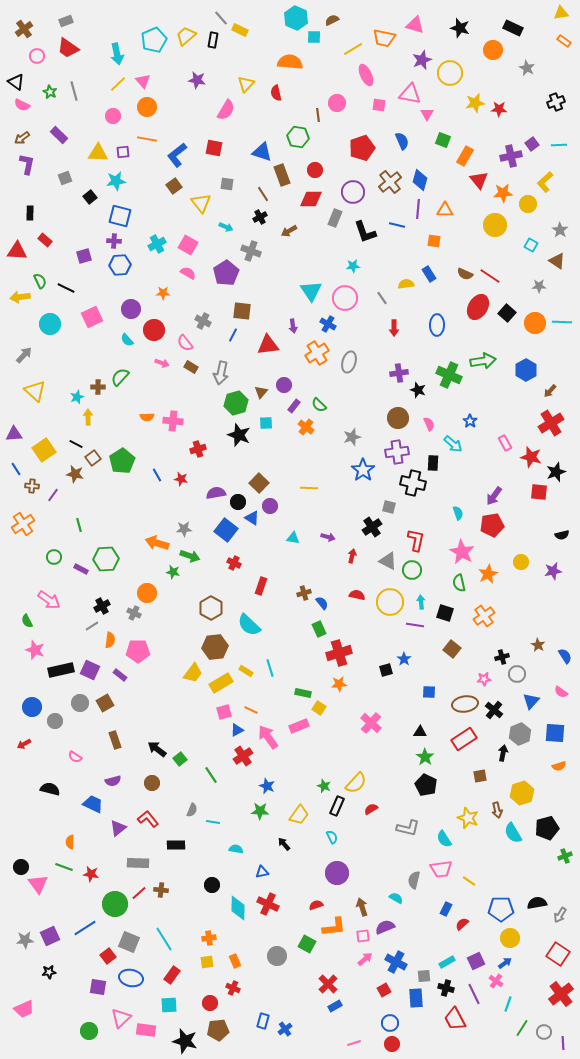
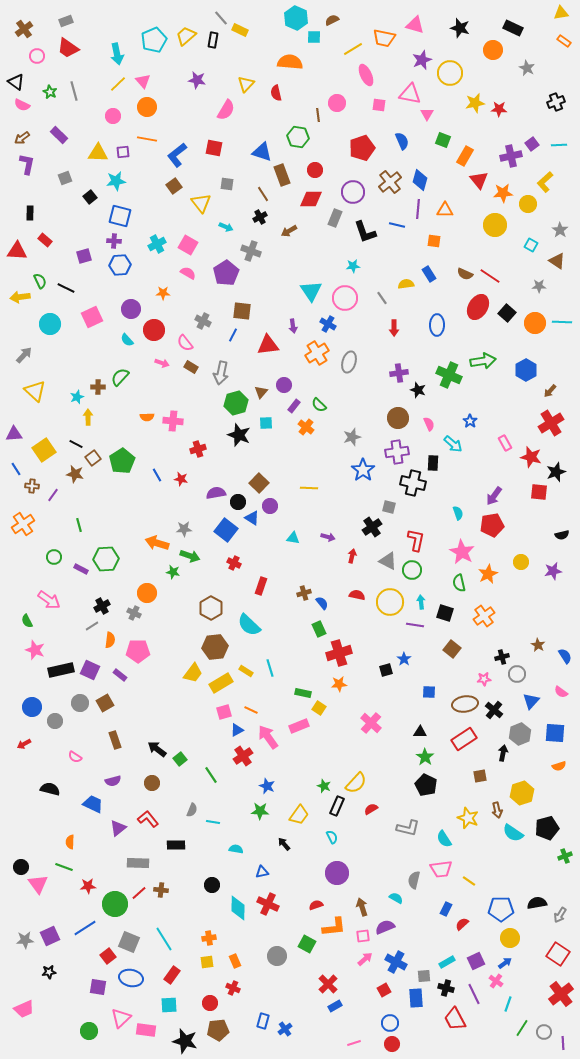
cyan semicircle at (513, 833): rotated 25 degrees counterclockwise
red star at (91, 874): moved 3 px left, 12 px down; rotated 14 degrees counterclockwise
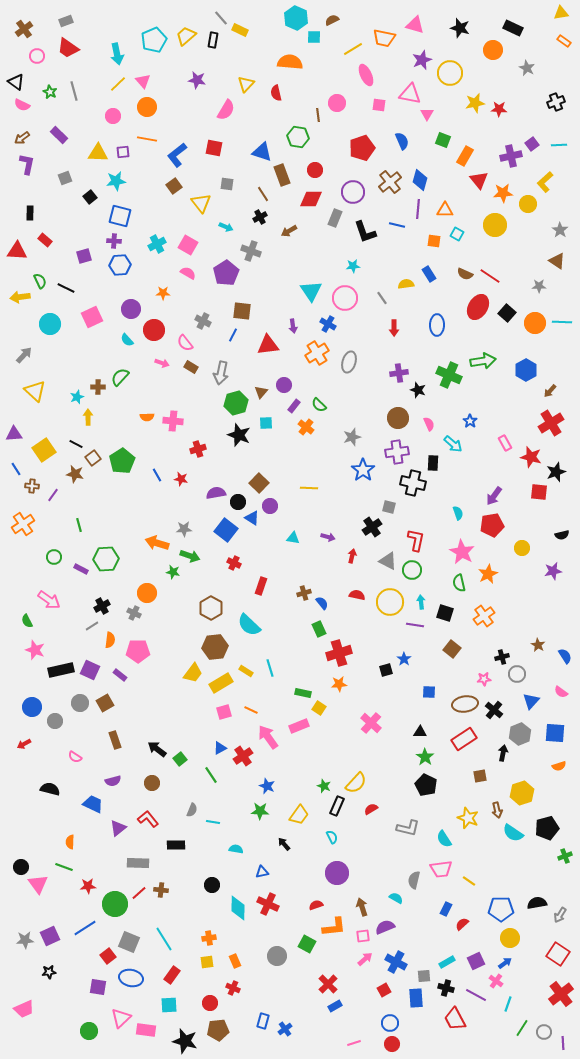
cyan square at (531, 245): moved 74 px left, 11 px up
yellow circle at (521, 562): moved 1 px right, 14 px up
blue triangle at (237, 730): moved 17 px left, 18 px down
purple line at (474, 994): moved 2 px right, 1 px down; rotated 35 degrees counterclockwise
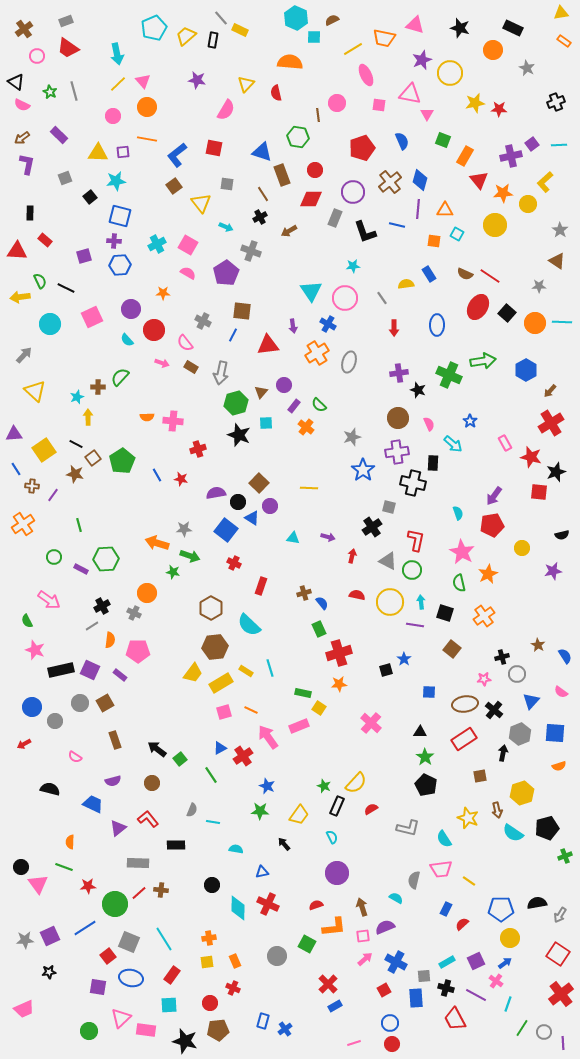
cyan pentagon at (154, 40): moved 12 px up
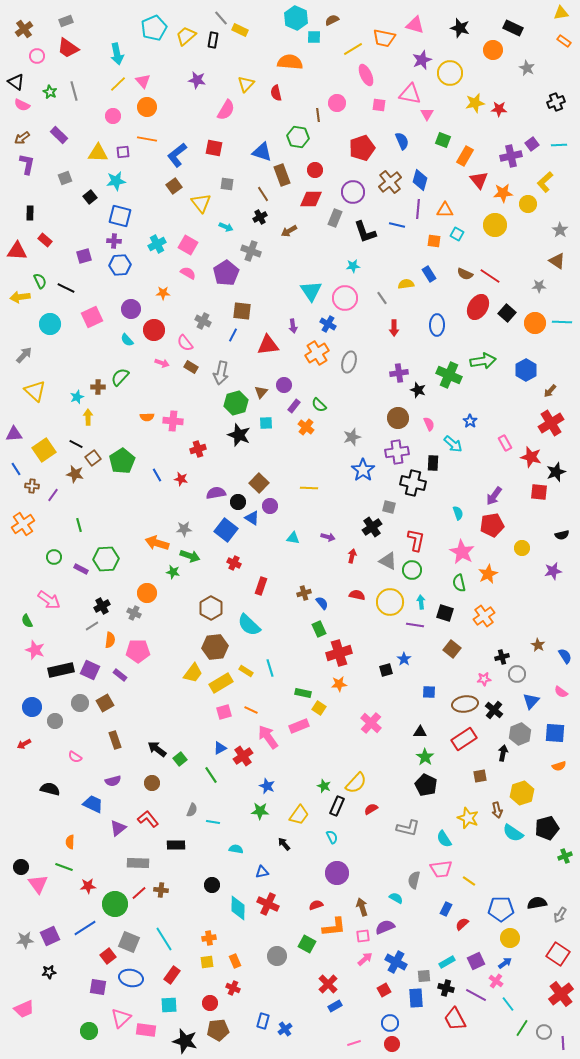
cyan line at (508, 1004): rotated 56 degrees counterclockwise
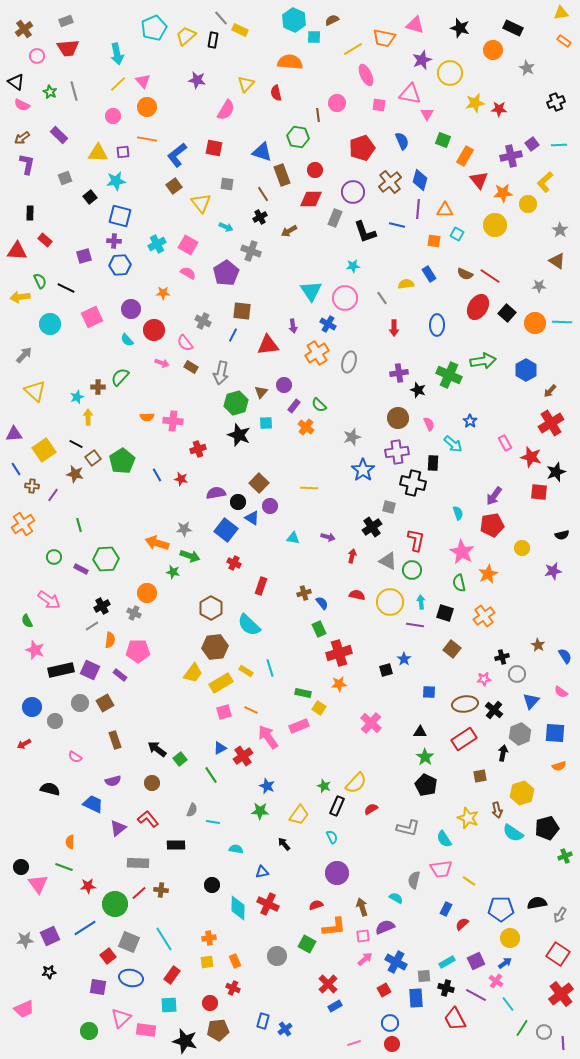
cyan hexagon at (296, 18): moved 2 px left, 2 px down
red trapezoid at (68, 48): rotated 40 degrees counterclockwise
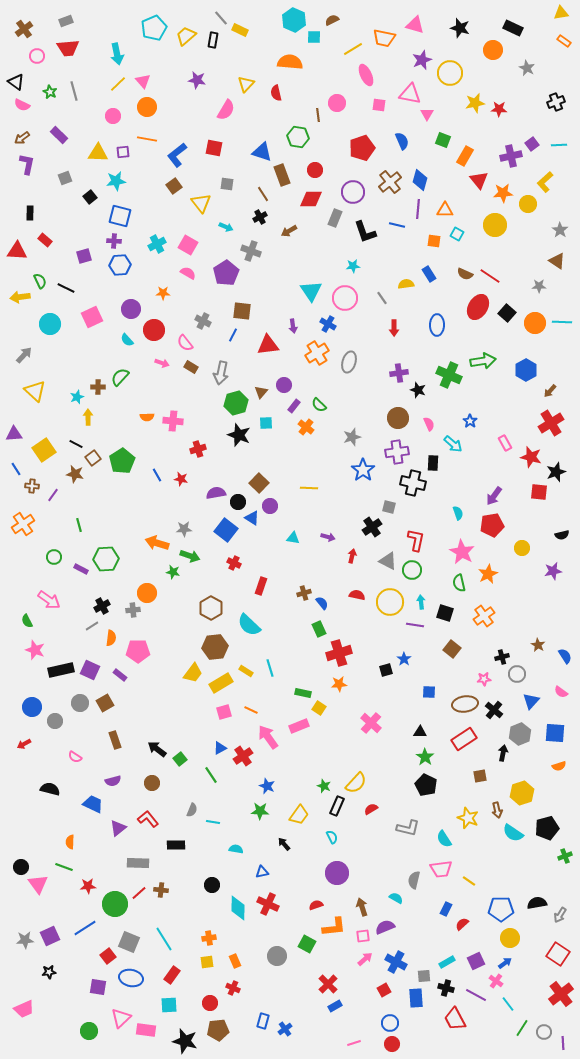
gray cross at (134, 613): moved 1 px left, 3 px up; rotated 32 degrees counterclockwise
orange semicircle at (110, 640): moved 1 px right, 2 px up
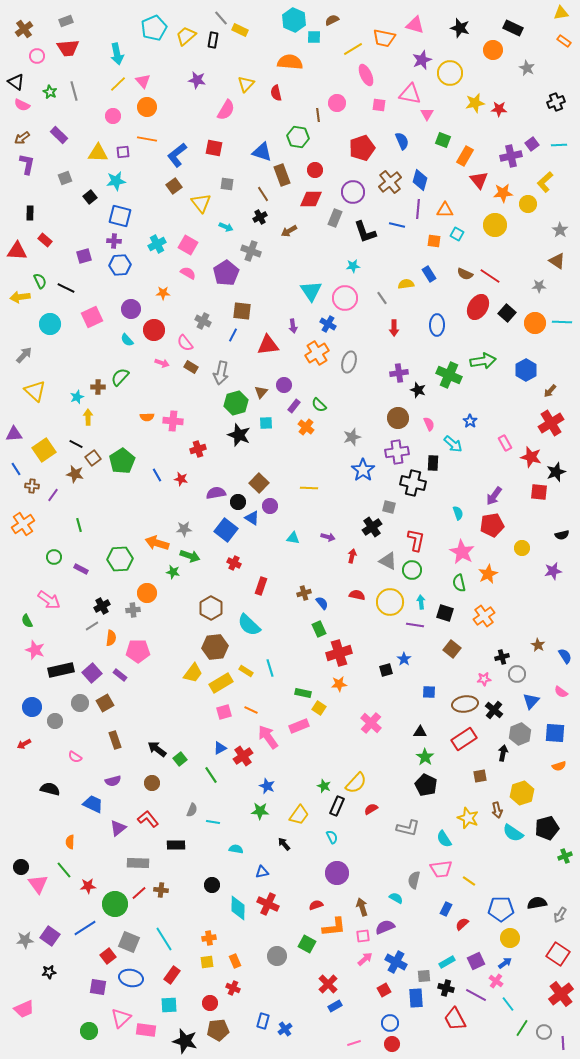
green hexagon at (106, 559): moved 14 px right
purple square at (90, 670): moved 2 px right, 3 px down; rotated 24 degrees clockwise
green line at (64, 867): moved 3 px down; rotated 30 degrees clockwise
purple square at (50, 936): rotated 30 degrees counterclockwise
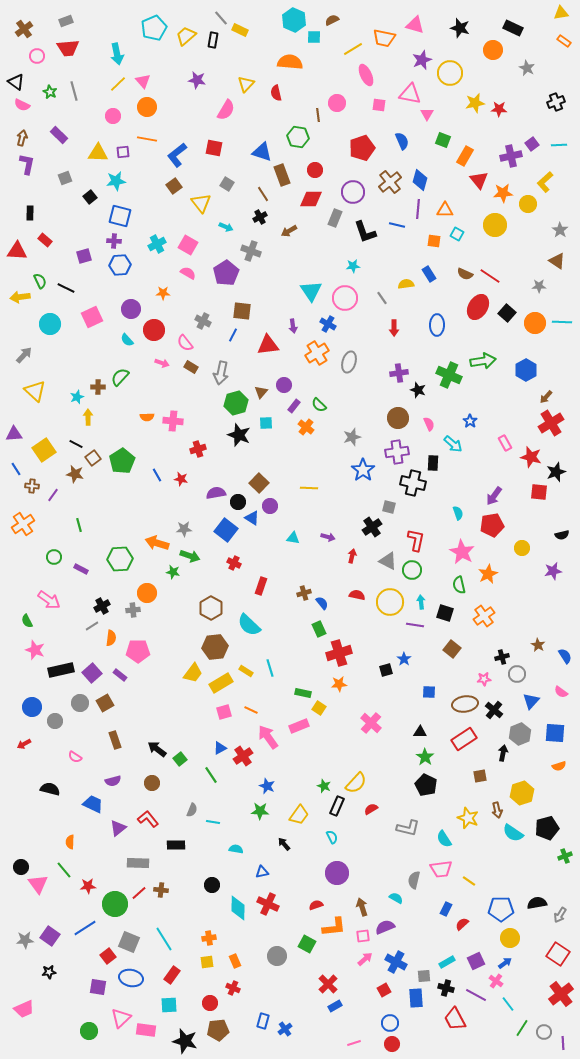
brown arrow at (22, 138): rotated 140 degrees clockwise
gray square at (227, 184): rotated 24 degrees clockwise
brown arrow at (550, 391): moved 4 px left, 6 px down
green semicircle at (459, 583): moved 2 px down
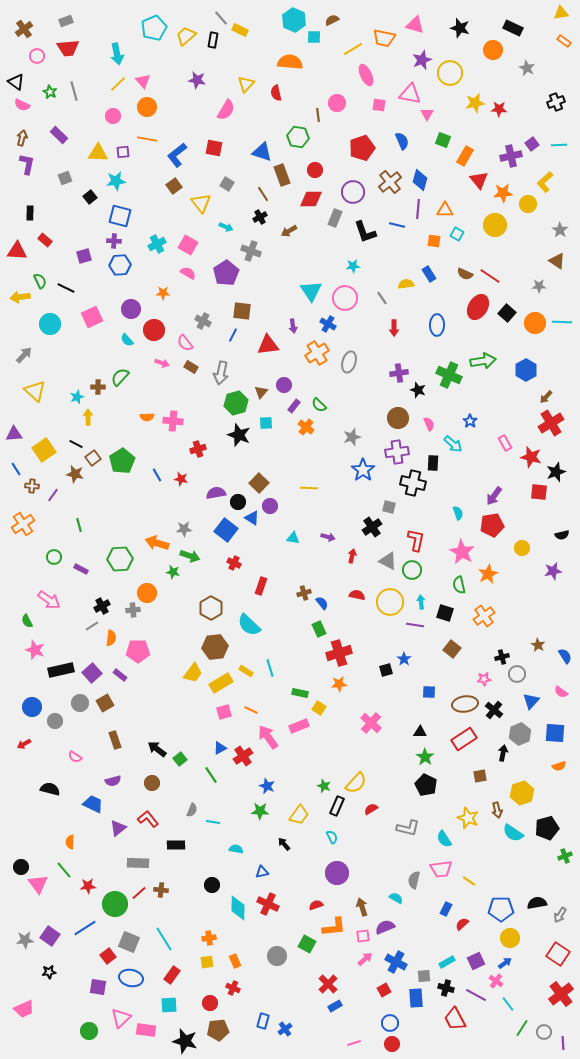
green rectangle at (303, 693): moved 3 px left
